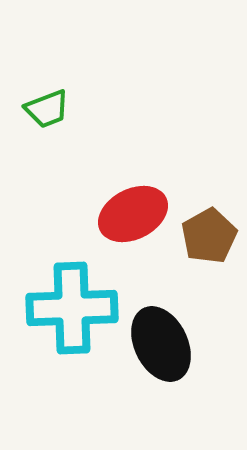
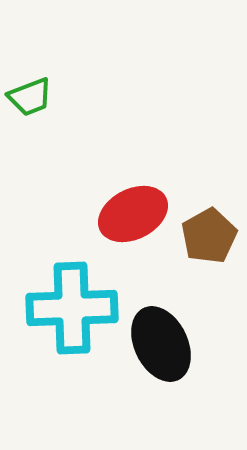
green trapezoid: moved 17 px left, 12 px up
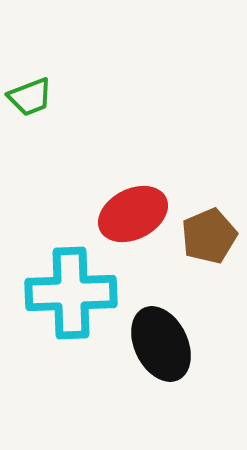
brown pentagon: rotated 6 degrees clockwise
cyan cross: moved 1 px left, 15 px up
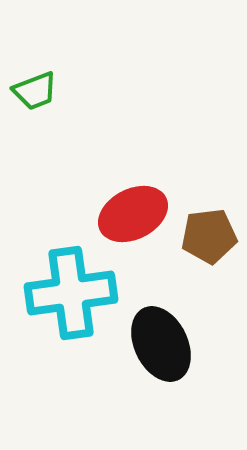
green trapezoid: moved 5 px right, 6 px up
brown pentagon: rotated 16 degrees clockwise
cyan cross: rotated 6 degrees counterclockwise
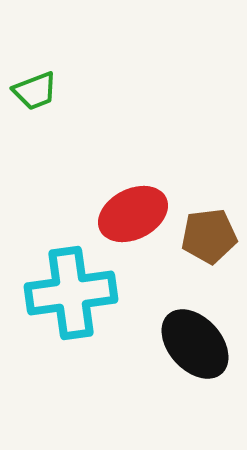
black ellipse: moved 34 px right; rotated 16 degrees counterclockwise
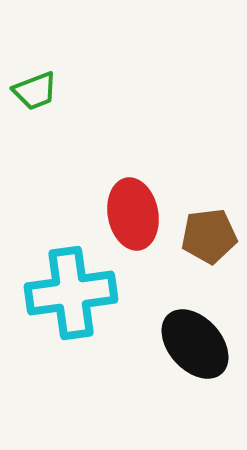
red ellipse: rotated 74 degrees counterclockwise
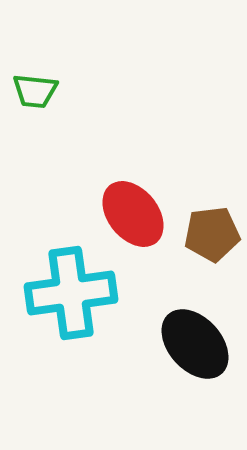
green trapezoid: rotated 27 degrees clockwise
red ellipse: rotated 28 degrees counterclockwise
brown pentagon: moved 3 px right, 2 px up
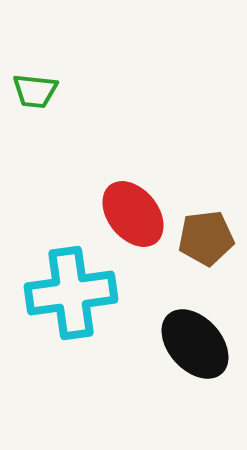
brown pentagon: moved 6 px left, 4 px down
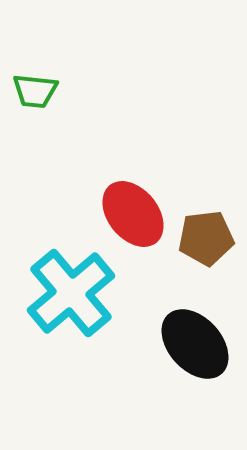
cyan cross: rotated 32 degrees counterclockwise
